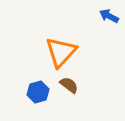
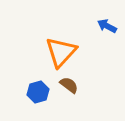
blue arrow: moved 2 px left, 10 px down
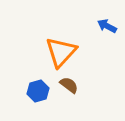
blue hexagon: moved 1 px up
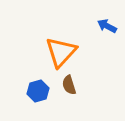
brown semicircle: rotated 144 degrees counterclockwise
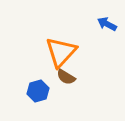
blue arrow: moved 2 px up
brown semicircle: moved 3 px left, 8 px up; rotated 42 degrees counterclockwise
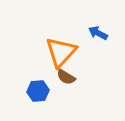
blue arrow: moved 9 px left, 9 px down
blue hexagon: rotated 10 degrees clockwise
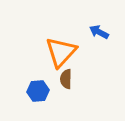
blue arrow: moved 1 px right, 1 px up
brown semicircle: moved 2 px down; rotated 60 degrees clockwise
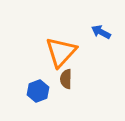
blue arrow: moved 2 px right
blue hexagon: rotated 15 degrees counterclockwise
